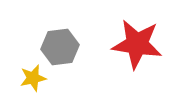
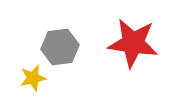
red star: moved 4 px left, 1 px up
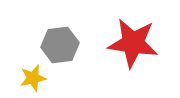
gray hexagon: moved 2 px up
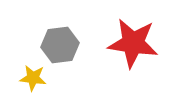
yellow star: rotated 20 degrees clockwise
